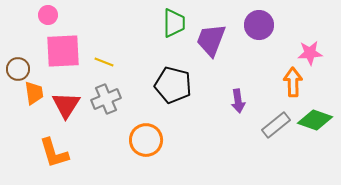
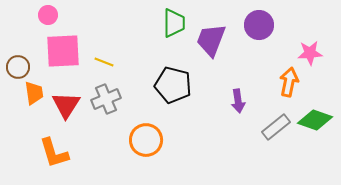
brown circle: moved 2 px up
orange arrow: moved 4 px left; rotated 12 degrees clockwise
gray rectangle: moved 2 px down
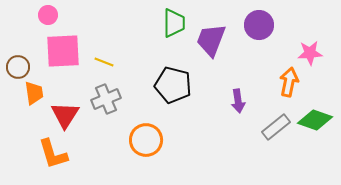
red triangle: moved 1 px left, 10 px down
orange L-shape: moved 1 px left, 1 px down
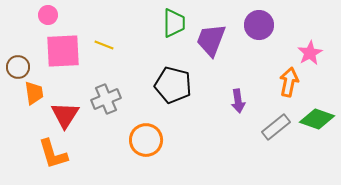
pink star: rotated 25 degrees counterclockwise
yellow line: moved 17 px up
green diamond: moved 2 px right, 1 px up
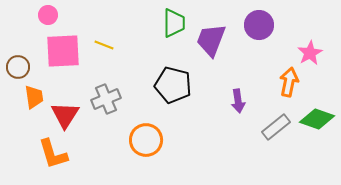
orange trapezoid: moved 4 px down
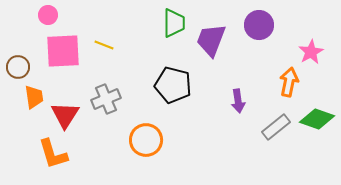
pink star: moved 1 px right, 1 px up
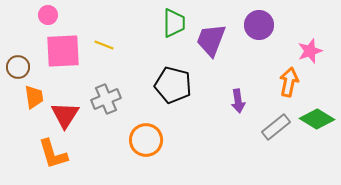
pink star: moved 1 px left, 1 px up; rotated 10 degrees clockwise
green diamond: rotated 12 degrees clockwise
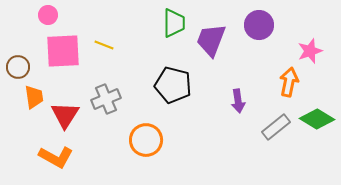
orange L-shape: moved 3 px right, 3 px down; rotated 44 degrees counterclockwise
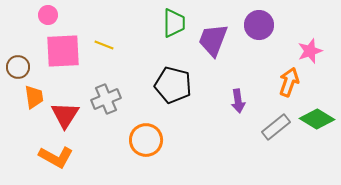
purple trapezoid: moved 2 px right
orange arrow: rotated 8 degrees clockwise
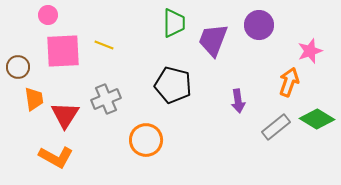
orange trapezoid: moved 2 px down
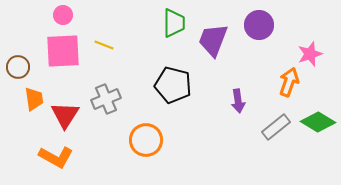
pink circle: moved 15 px right
pink star: moved 3 px down
green diamond: moved 1 px right, 3 px down
